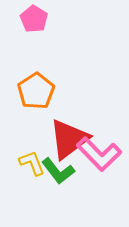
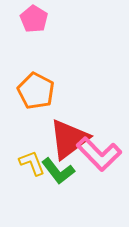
orange pentagon: rotated 12 degrees counterclockwise
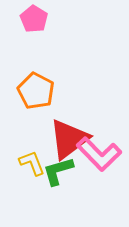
green L-shape: rotated 112 degrees clockwise
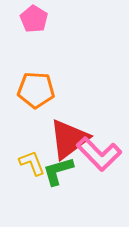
orange pentagon: moved 1 px up; rotated 24 degrees counterclockwise
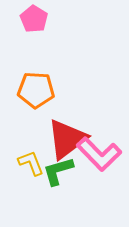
red triangle: moved 2 px left
yellow L-shape: moved 1 px left
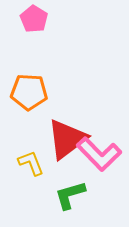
orange pentagon: moved 7 px left, 2 px down
green L-shape: moved 12 px right, 24 px down
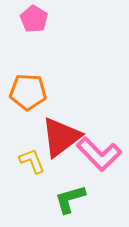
orange pentagon: moved 1 px left
red triangle: moved 6 px left, 2 px up
yellow L-shape: moved 1 px right, 2 px up
green L-shape: moved 4 px down
